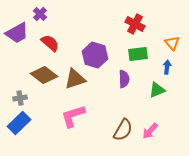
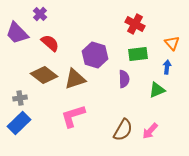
purple trapezoid: rotated 75 degrees clockwise
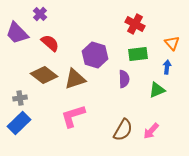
pink arrow: moved 1 px right
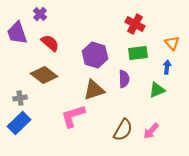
purple trapezoid: rotated 25 degrees clockwise
green rectangle: moved 1 px up
brown triangle: moved 19 px right, 11 px down
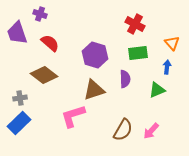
purple cross: rotated 24 degrees counterclockwise
purple semicircle: moved 1 px right
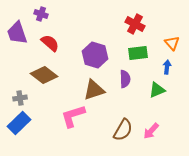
purple cross: moved 1 px right
